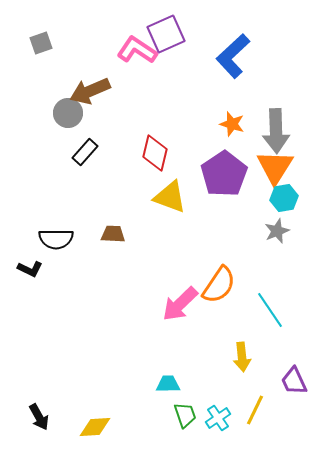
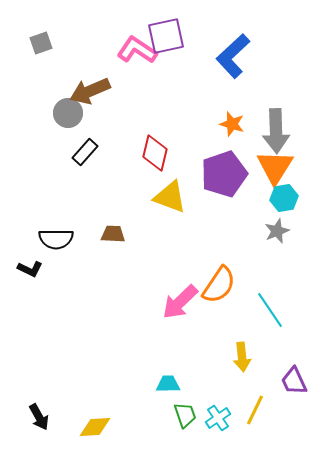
purple square: moved 2 px down; rotated 12 degrees clockwise
purple pentagon: rotated 15 degrees clockwise
pink arrow: moved 2 px up
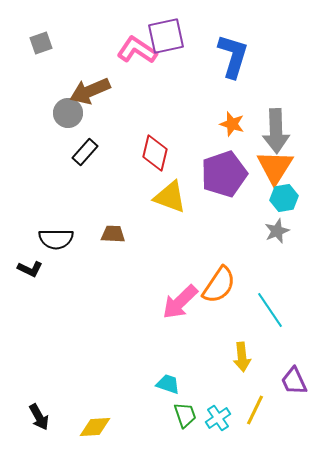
blue L-shape: rotated 150 degrees clockwise
cyan trapezoid: rotated 20 degrees clockwise
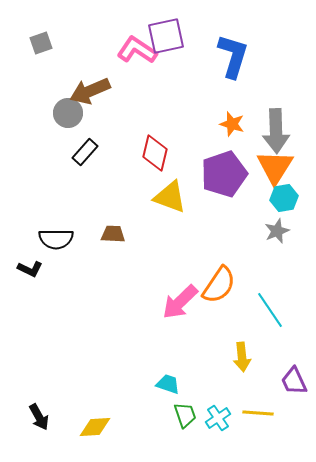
yellow line: moved 3 px right, 3 px down; rotated 68 degrees clockwise
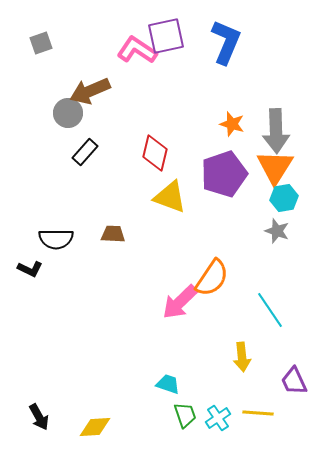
blue L-shape: moved 7 px left, 14 px up; rotated 6 degrees clockwise
gray star: rotated 30 degrees counterclockwise
orange semicircle: moved 7 px left, 7 px up
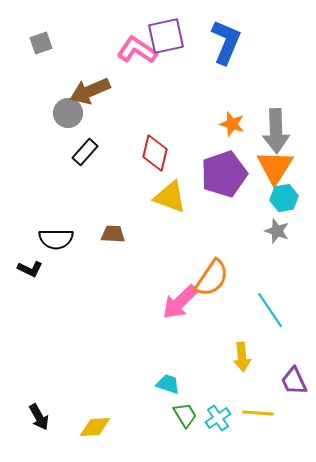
green trapezoid: rotated 12 degrees counterclockwise
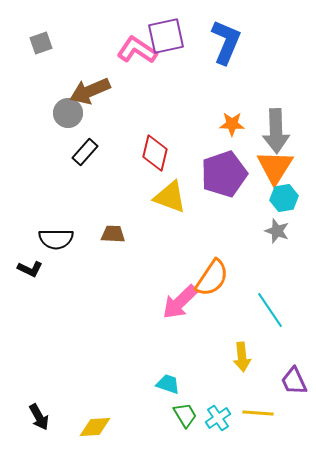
orange star: rotated 15 degrees counterclockwise
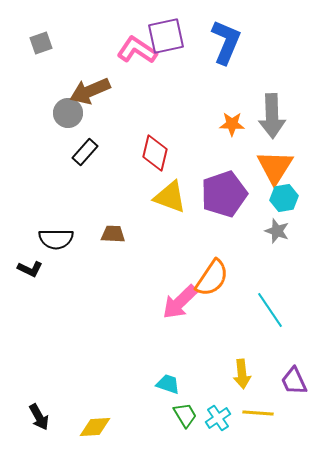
gray arrow: moved 4 px left, 15 px up
purple pentagon: moved 20 px down
yellow arrow: moved 17 px down
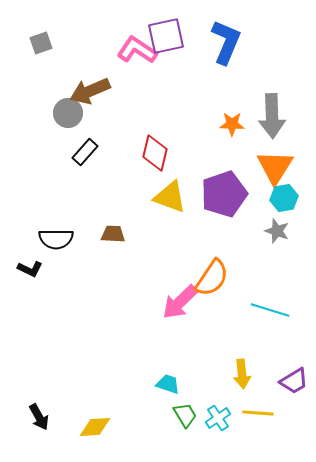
cyan line: rotated 39 degrees counterclockwise
purple trapezoid: rotated 96 degrees counterclockwise
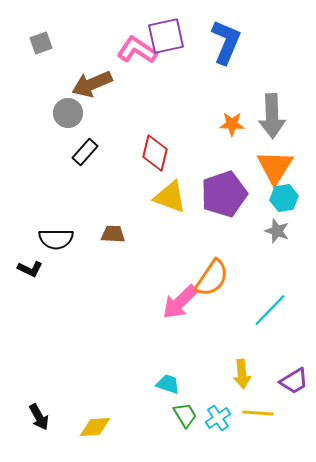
brown arrow: moved 2 px right, 7 px up
cyan line: rotated 63 degrees counterclockwise
